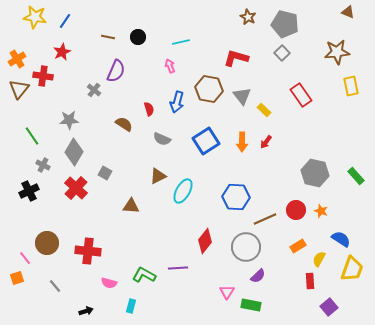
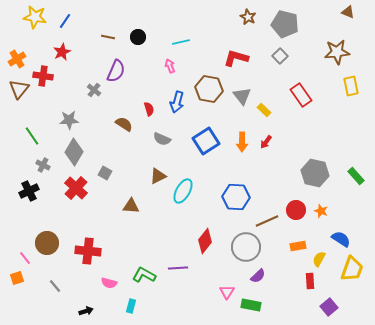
gray square at (282, 53): moved 2 px left, 3 px down
brown line at (265, 219): moved 2 px right, 2 px down
orange rectangle at (298, 246): rotated 21 degrees clockwise
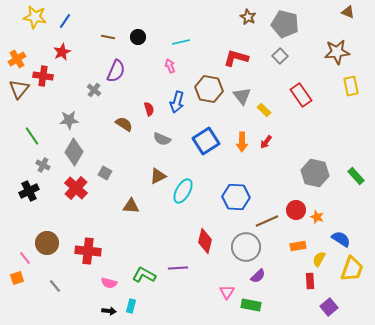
orange star at (321, 211): moved 4 px left, 6 px down
red diamond at (205, 241): rotated 25 degrees counterclockwise
black arrow at (86, 311): moved 23 px right; rotated 24 degrees clockwise
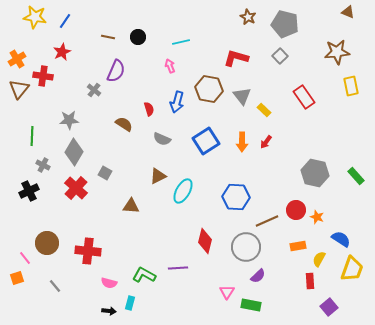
red rectangle at (301, 95): moved 3 px right, 2 px down
green line at (32, 136): rotated 36 degrees clockwise
cyan rectangle at (131, 306): moved 1 px left, 3 px up
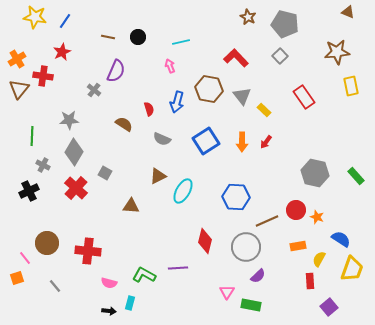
red L-shape at (236, 58): rotated 30 degrees clockwise
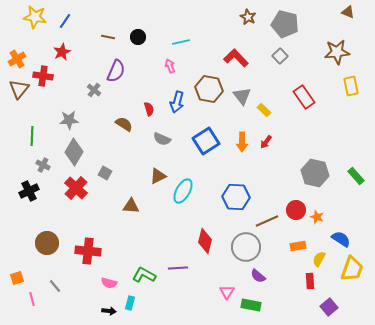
pink line at (25, 258): moved 7 px right, 41 px down; rotated 24 degrees clockwise
purple semicircle at (258, 276): rotated 84 degrees clockwise
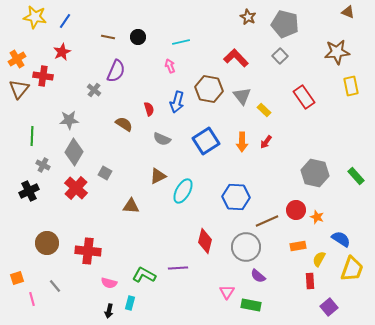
black arrow at (109, 311): rotated 96 degrees clockwise
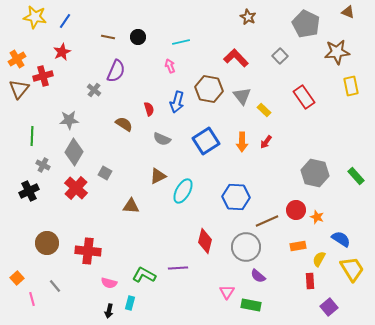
gray pentagon at (285, 24): moved 21 px right; rotated 12 degrees clockwise
red cross at (43, 76): rotated 24 degrees counterclockwise
yellow trapezoid at (352, 269): rotated 52 degrees counterclockwise
orange square at (17, 278): rotated 24 degrees counterclockwise
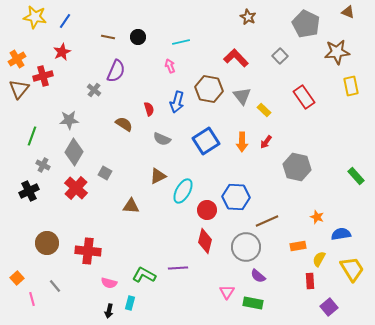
green line at (32, 136): rotated 18 degrees clockwise
gray hexagon at (315, 173): moved 18 px left, 6 px up
red circle at (296, 210): moved 89 px left
blue semicircle at (341, 239): moved 5 px up; rotated 42 degrees counterclockwise
green rectangle at (251, 305): moved 2 px right, 2 px up
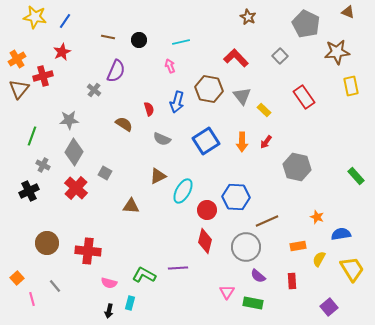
black circle at (138, 37): moved 1 px right, 3 px down
red rectangle at (310, 281): moved 18 px left
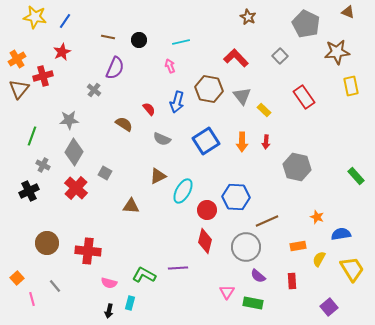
purple semicircle at (116, 71): moved 1 px left, 3 px up
red semicircle at (149, 109): rotated 24 degrees counterclockwise
red arrow at (266, 142): rotated 32 degrees counterclockwise
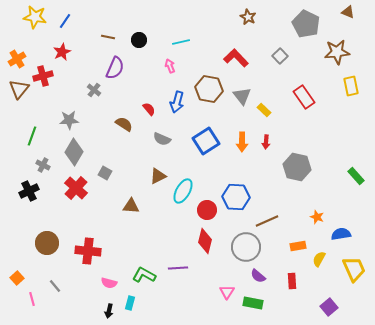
yellow trapezoid at (352, 269): moved 2 px right; rotated 8 degrees clockwise
